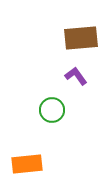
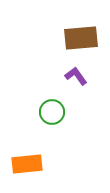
green circle: moved 2 px down
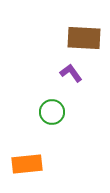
brown rectangle: moved 3 px right; rotated 8 degrees clockwise
purple L-shape: moved 5 px left, 3 px up
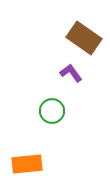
brown rectangle: rotated 32 degrees clockwise
green circle: moved 1 px up
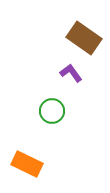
orange rectangle: rotated 32 degrees clockwise
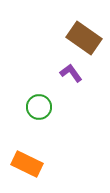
green circle: moved 13 px left, 4 px up
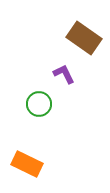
purple L-shape: moved 7 px left, 1 px down; rotated 10 degrees clockwise
green circle: moved 3 px up
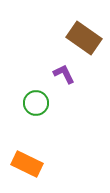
green circle: moved 3 px left, 1 px up
